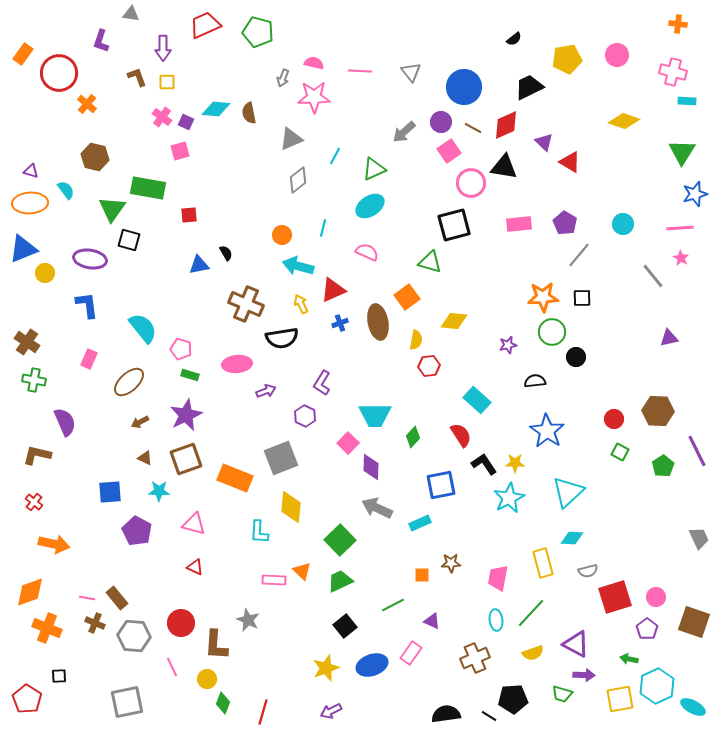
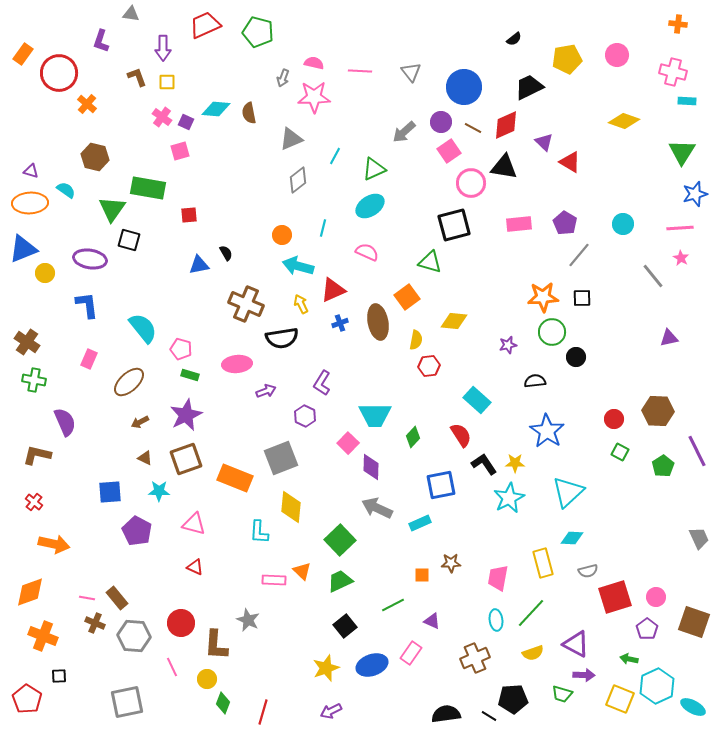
cyan semicircle at (66, 190): rotated 18 degrees counterclockwise
orange cross at (47, 628): moved 4 px left, 8 px down
yellow square at (620, 699): rotated 32 degrees clockwise
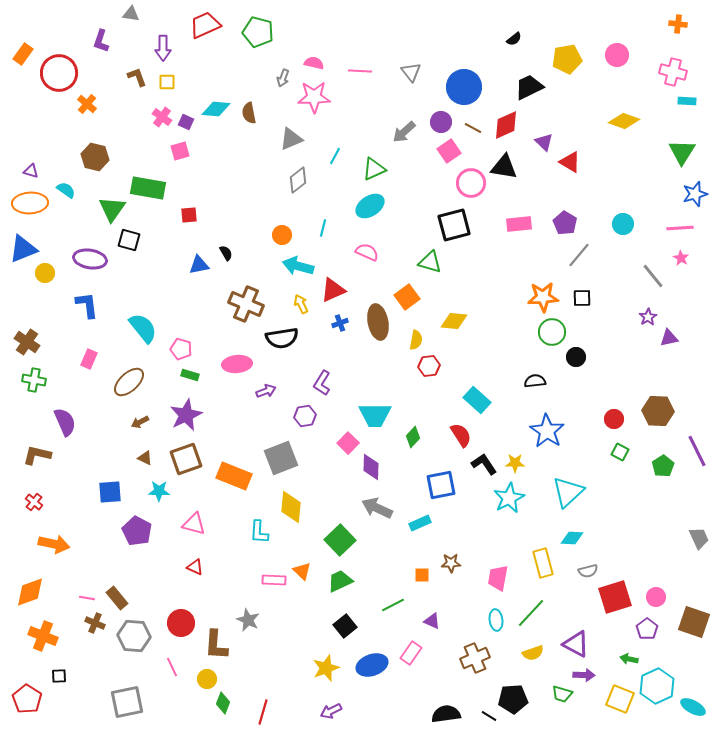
purple star at (508, 345): moved 140 px right, 28 px up; rotated 18 degrees counterclockwise
purple hexagon at (305, 416): rotated 25 degrees clockwise
orange rectangle at (235, 478): moved 1 px left, 2 px up
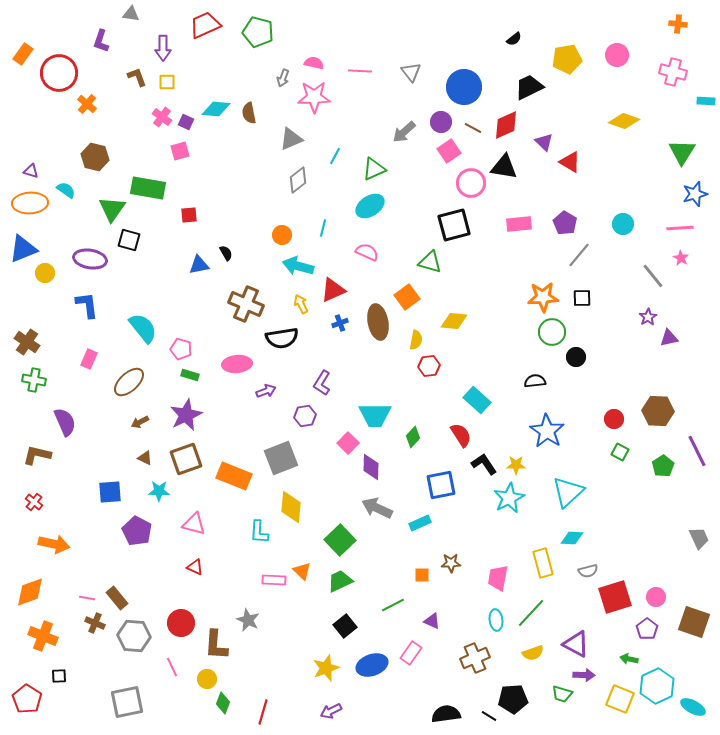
cyan rectangle at (687, 101): moved 19 px right
yellow star at (515, 463): moved 1 px right, 2 px down
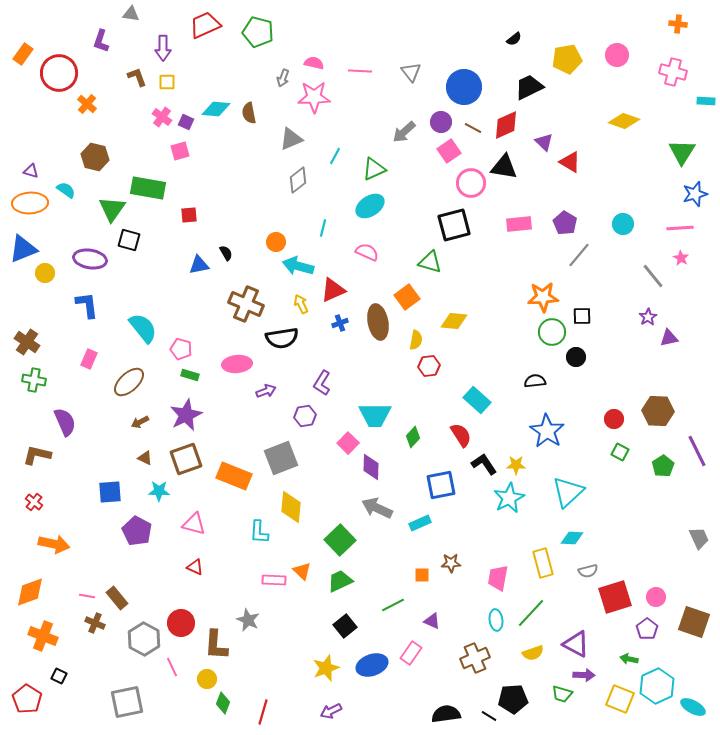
orange circle at (282, 235): moved 6 px left, 7 px down
black square at (582, 298): moved 18 px down
pink line at (87, 598): moved 2 px up
gray hexagon at (134, 636): moved 10 px right, 3 px down; rotated 24 degrees clockwise
black square at (59, 676): rotated 28 degrees clockwise
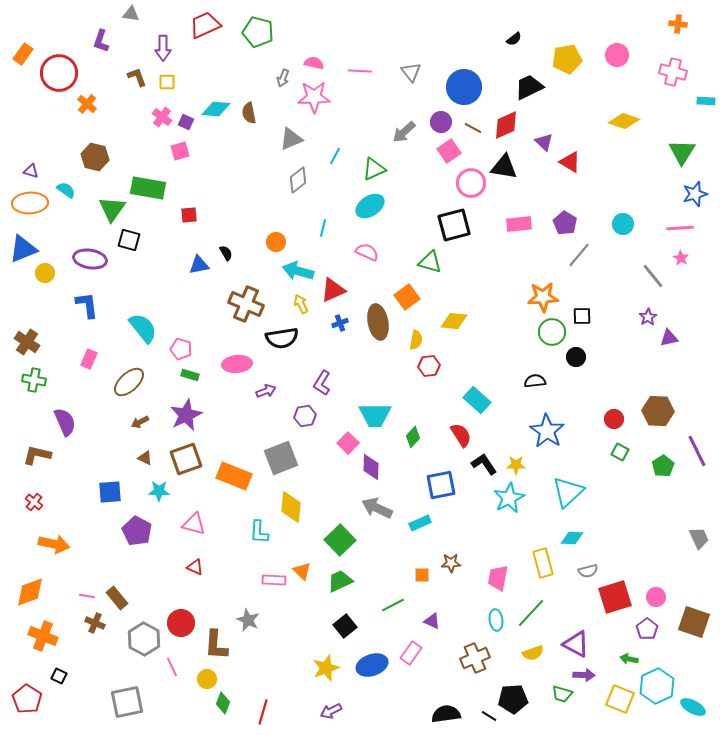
cyan arrow at (298, 266): moved 5 px down
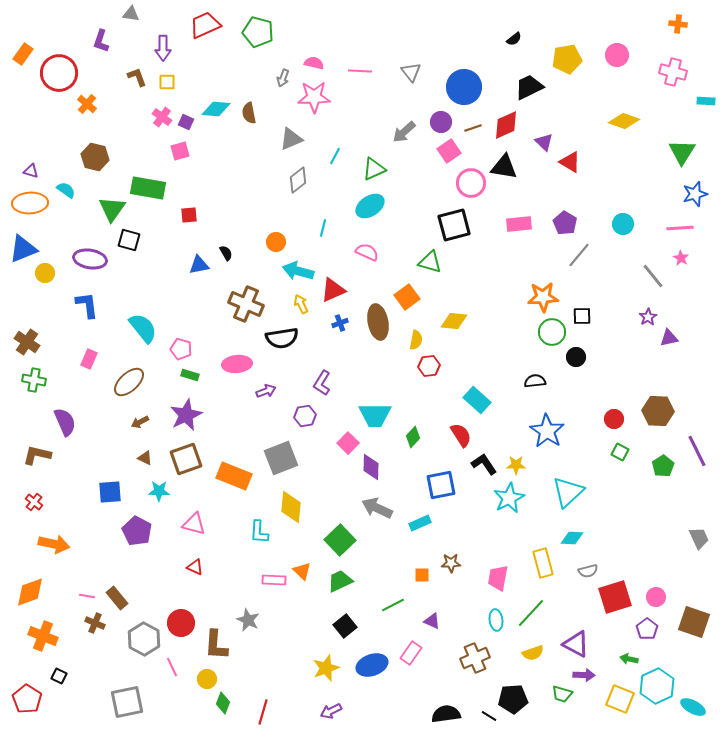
brown line at (473, 128): rotated 48 degrees counterclockwise
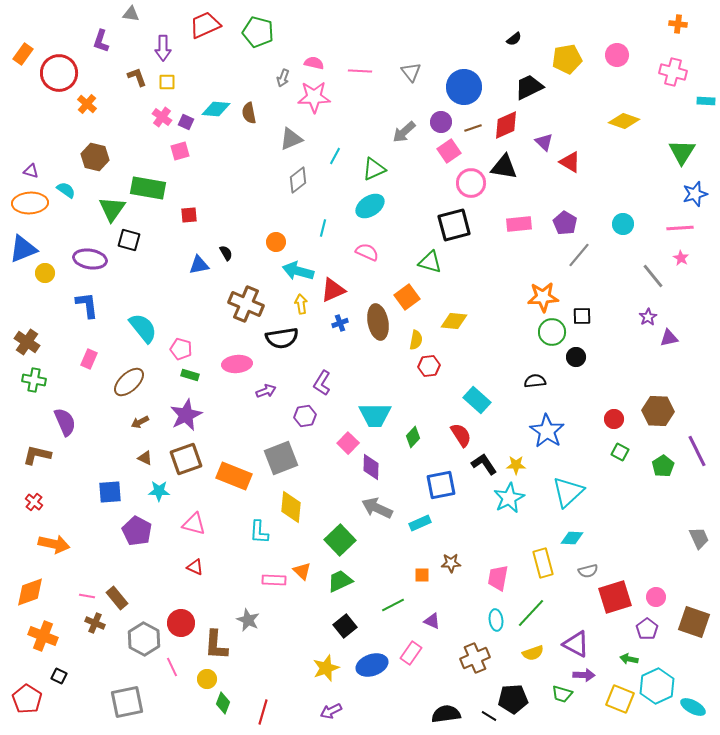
yellow arrow at (301, 304): rotated 18 degrees clockwise
